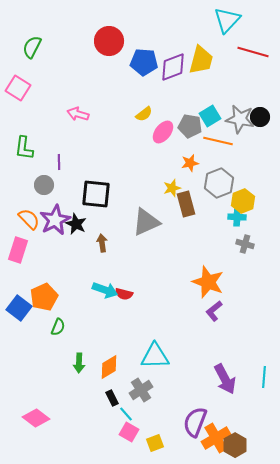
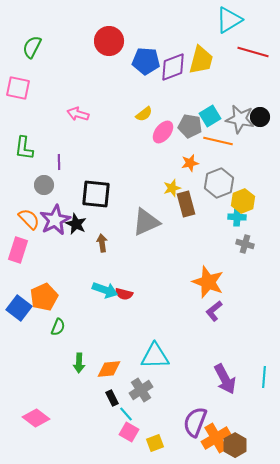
cyan triangle at (227, 20): moved 2 px right; rotated 16 degrees clockwise
blue pentagon at (144, 62): moved 2 px right, 1 px up
pink square at (18, 88): rotated 20 degrees counterclockwise
orange diamond at (109, 367): moved 2 px down; rotated 25 degrees clockwise
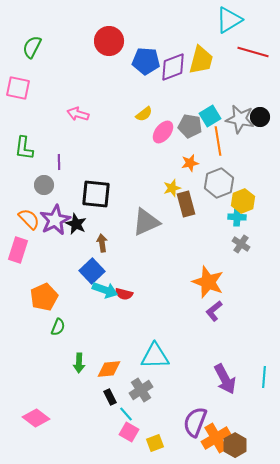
orange line at (218, 141): rotated 68 degrees clockwise
gray cross at (245, 244): moved 4 px left; rotated 18 degrees clockwise
blue square at (19, 308): moved 73 px right, 37 px up; rotated 10 degrees clockwise
black rectangle at (112, 398): moved 2 px left, 1 px up
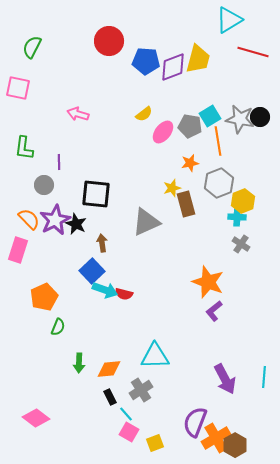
yellow trapezoid at (201, 60): moved 3 px left, 1 px up
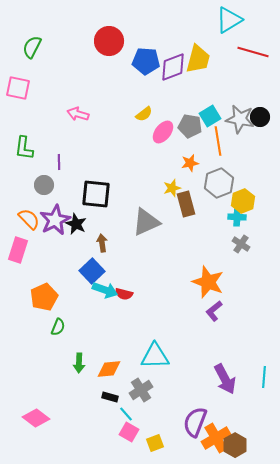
black rectangle at (110, 397): rotated 49 degrees counterclockwise
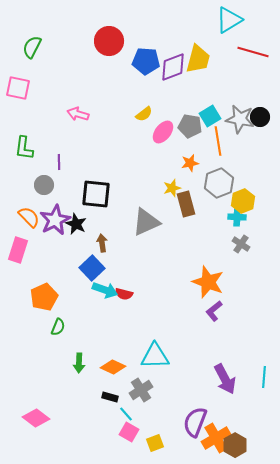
orange semicircle at (29, 219): moved 2 px up
blue square at (92, 271): moved 3 px up
orange diamond at (109, 369): moved 4 px right, 2 px up; rotated 30 degrees clockwise
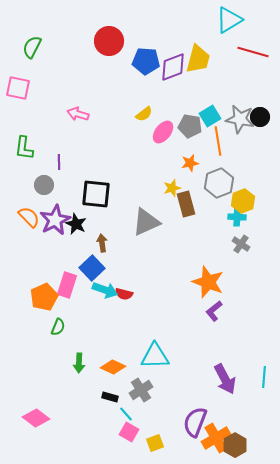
pink rectangle at (18, 250): moved 49 px right, 35 px down
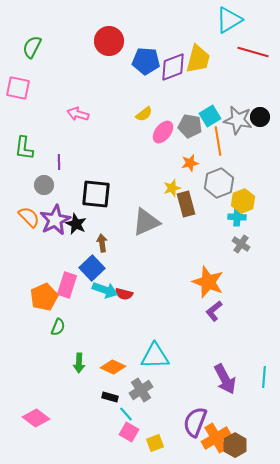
gray star at (240, 119): moved 2 px left, 1 px down
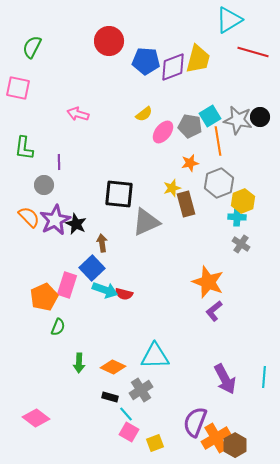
black square at (96, 194): moved 23 px right
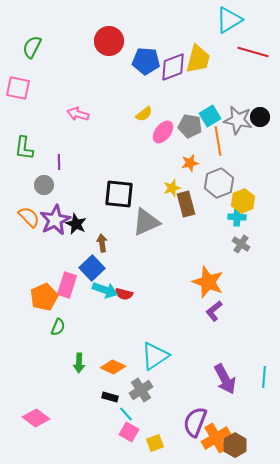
cyan triangle at (155, 356): rotated 32 degrees counterclockwise
